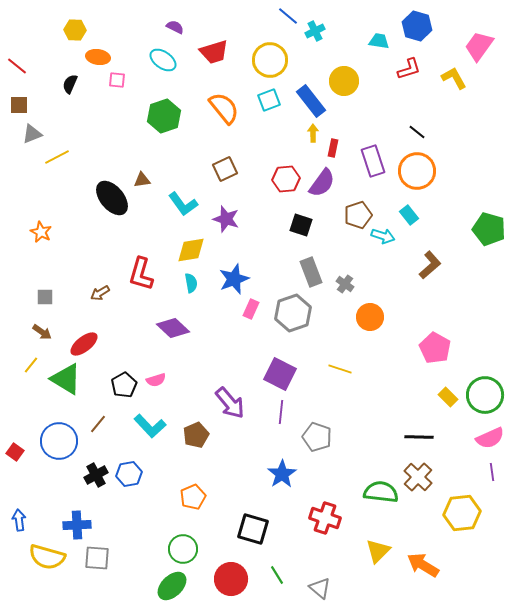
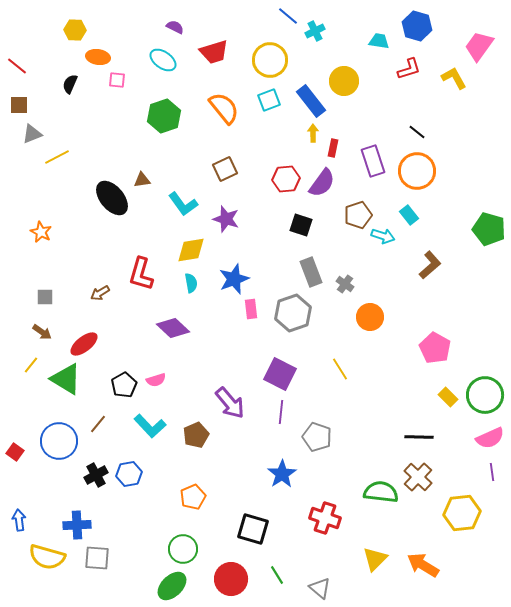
pink rectangle at (251, 309): rotated 30 degrees counterclockwise
yellow line at (340, 369): rotated 40 degrees clockwise
yellow triangle at (378, 551): moved 3 px left, 8 px down
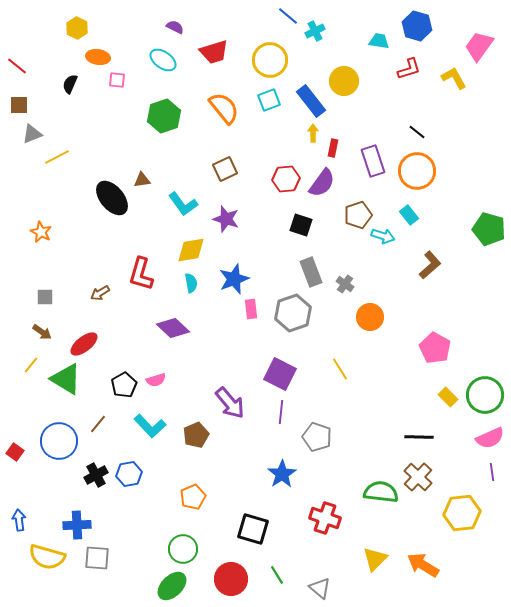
yellow hexagon at (75, 30): moved 2 px right, 2 px up; rotated 25 degrees clockwise
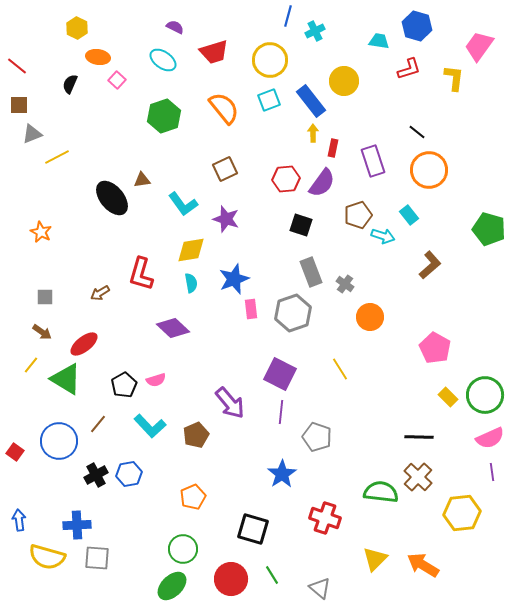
blue line at (288, 16): rotated 65 degrees clockwise
yellow L-shape at (454, 78): rotated 36 degrees clockwise
pink square at (117, 80): rotated 36 degrees clockwise
orange circle at (417, 171): moved 12 px right, 1 px up
green line at (277, 575): moved 5 px left
